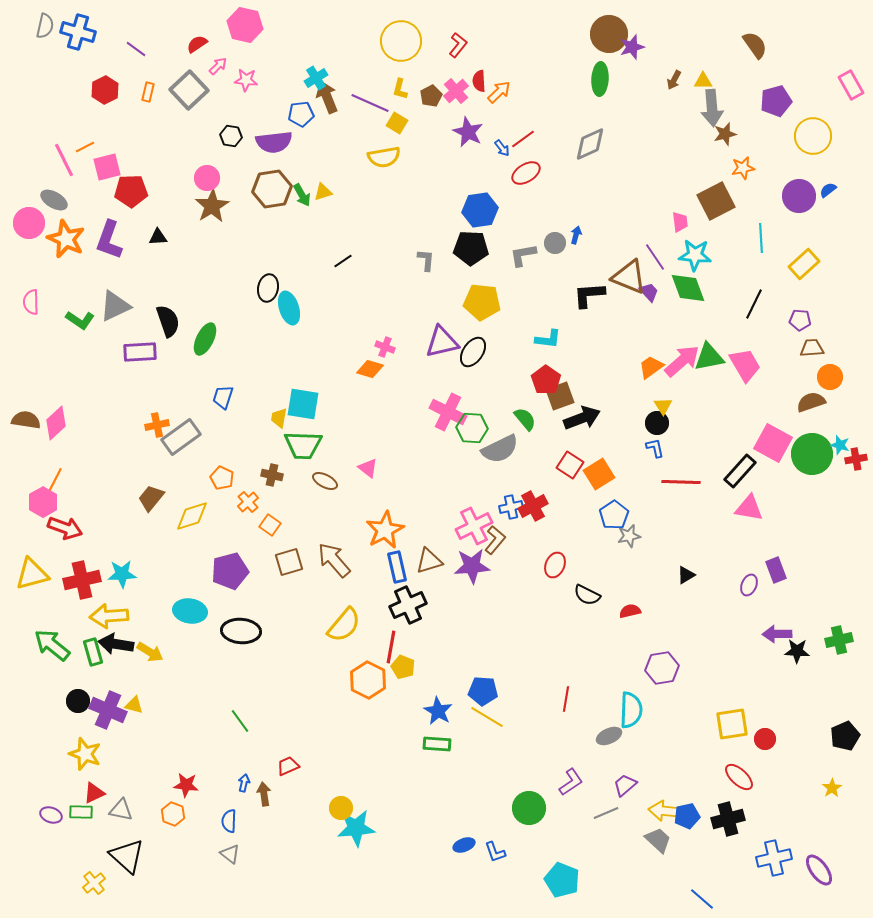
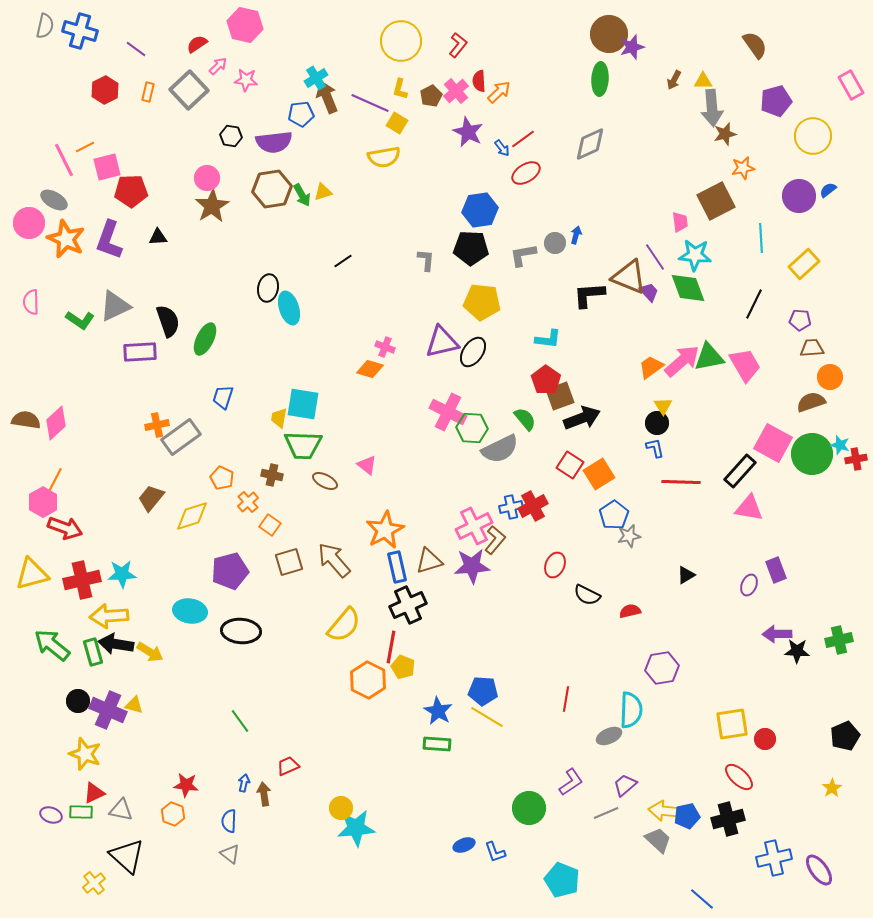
blue cross at (78, 32): moved 2 px right, 1 px up
pink triangle at (368, 468): moved 1 px left, 3 px up
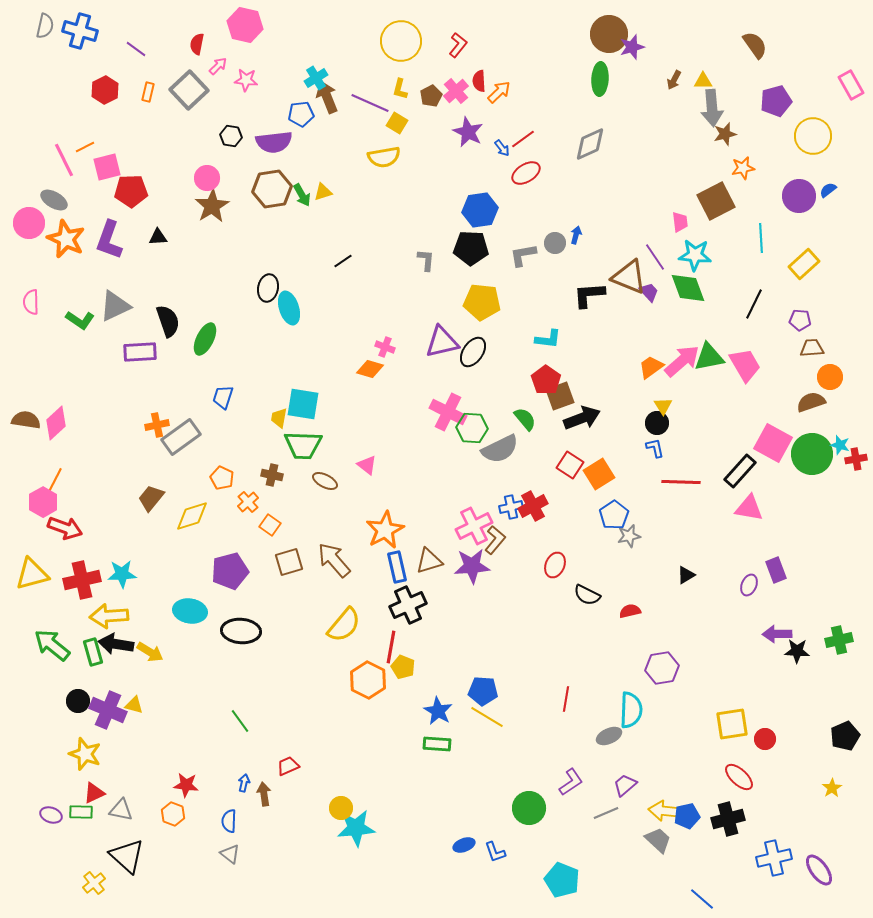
red semicircle at (197, 44): rotated 45 degrees counterclockwise
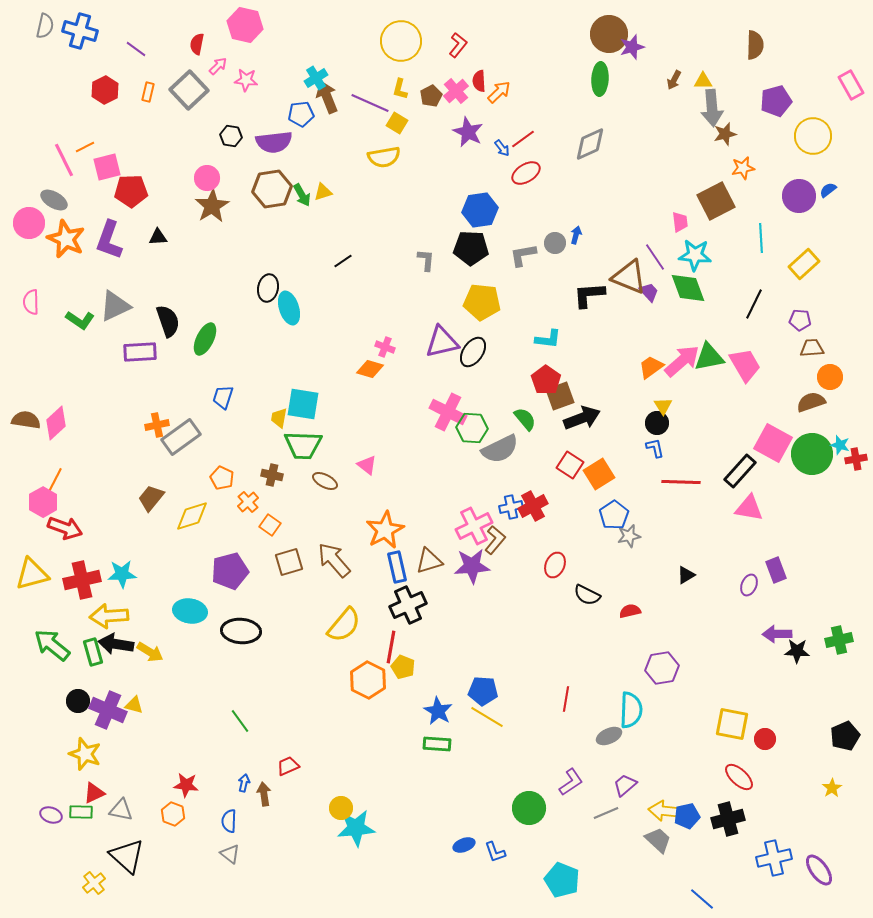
brown semicircle at (755, 45): rotated 36 degrees clockwise
yellow square at (732, 724): rotated 20 degrees clockwise
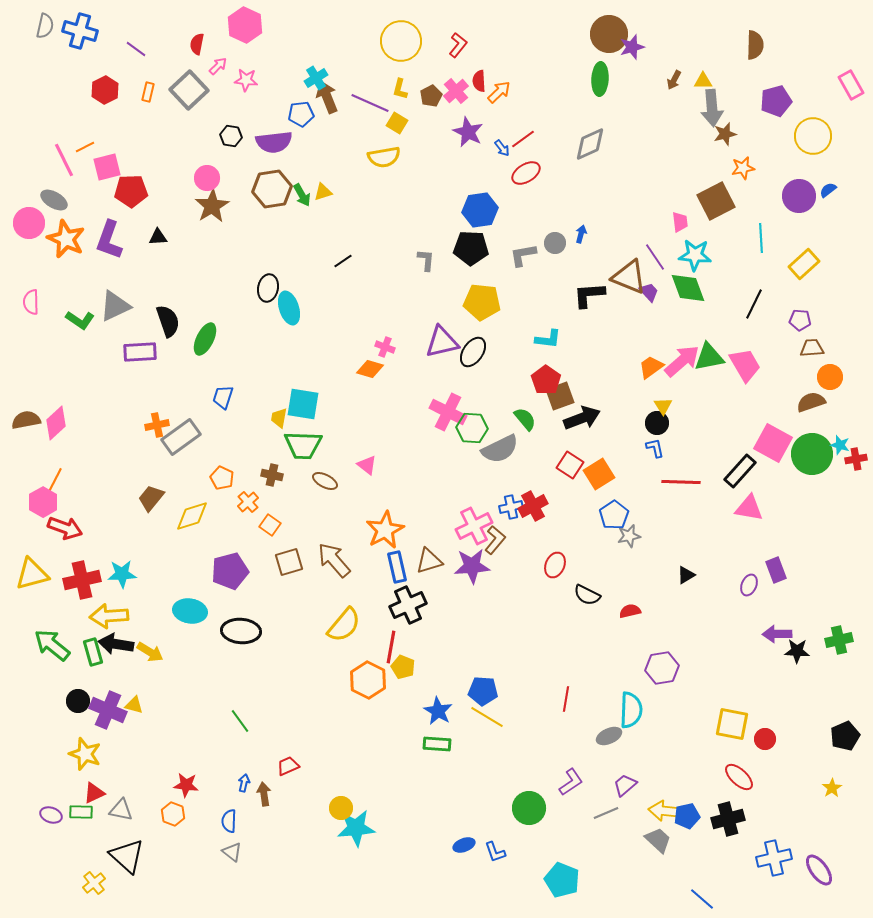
pink hexagon at (245, 25): rotated 12 degrees clockwise
blue arrow at (576, 235): moved 5 px right, 1 px up
brown semicircle at (26, 420): rotated 20 degrees counterclockwise
gray triangle at (230, 854): moved 2 px right, 2 px up
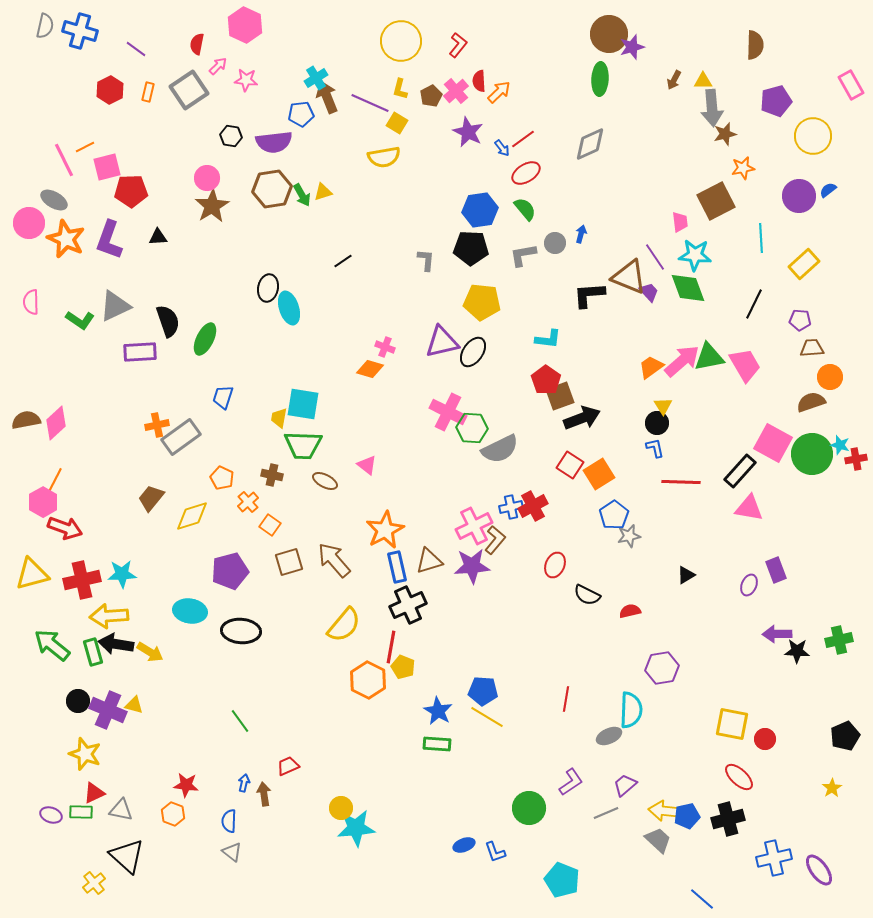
red hexagon at (105, 90): moved 5 px right
gray square at (189, 90): rotated 9 degrees clockwise
green semicircle at (525, 419): moved 210 px up
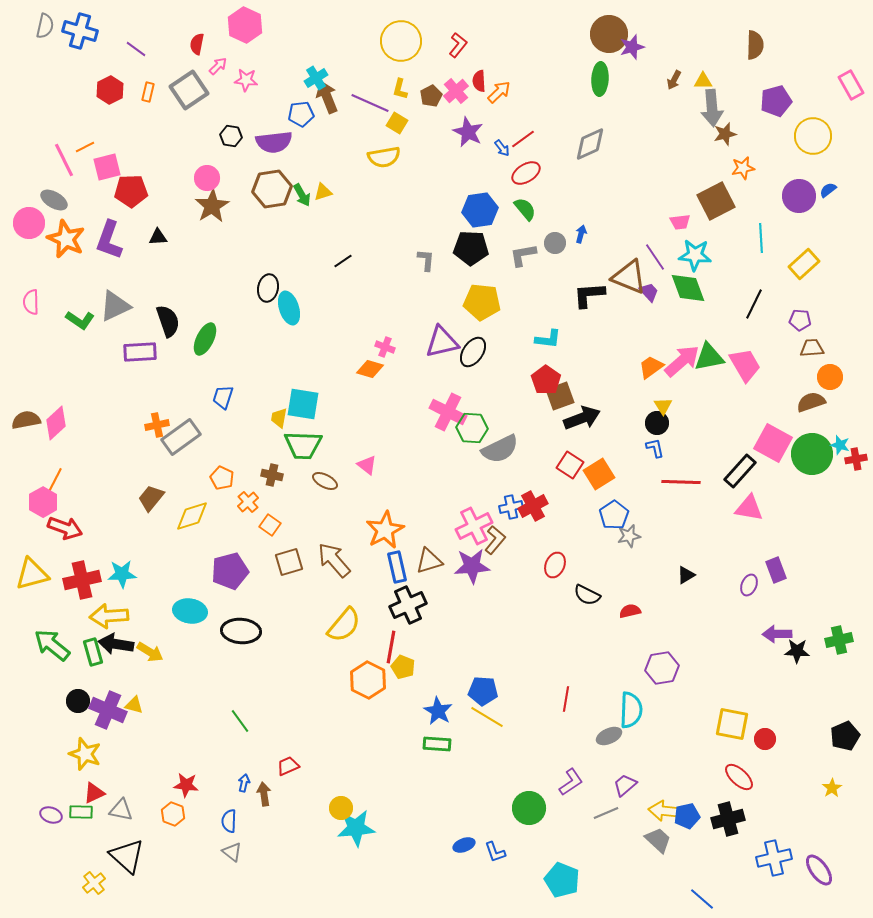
pink trapezoid at (680, 222): rotated 90 degrees clockwise
